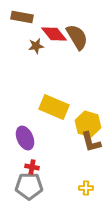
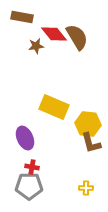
yellow hexagon: rotated 10 degrees counterclockwise
brown L-shape: moved 1 px down
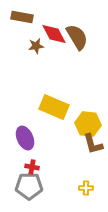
red diamond: rotated 12 degrees clockwise
brown L-shape: moved 2 px right, 1 px down
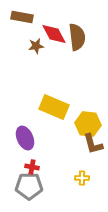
brown semicircle: rotated 24 degrees clockwise
yellow cross: moved 4 px left, 10 px up
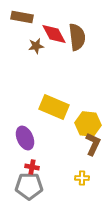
brown L-shape: rotated 140 degrees counterclockwise
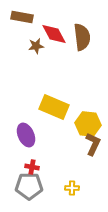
brown semicircle: moved 5 px right
purple ellipse: moved 1 px right, 3 px up
yellow cross: moved 10 px left, 10 px down
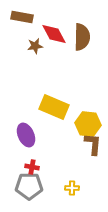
brown semicircle: rotated 8 degrees clockwise
brown star: moved 1 px left
brown L-shape: rotated 20 degrees counterclockwise
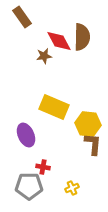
brown rectangle: rotated 45 degrees clockwise
red diamond: moved 5 px right, 7 px down
brown star: moved 9 px right, 10 px down
red cross: moved 11 px right
yellow cross: rotated 24 degrees counterclockwise
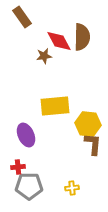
yellow rectangle: moved 1 px right, 1 px up; rotated 28 degrees counterclockwise
red cross: moved 25 px left; rotated 16 degrees counterclockwise
yellow cross: rotated 16 degrees clockwise
